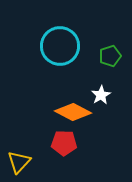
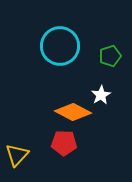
yellow triangle: moved 2 px left, 7 px up
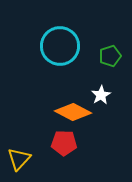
yellow triangle: moved 2 px right, 4 px down
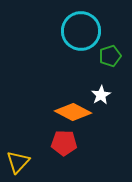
cyan circle: moved 21 px right, 15 px up
yellow triangle: moved 1 px left, 3 px down
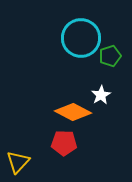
cyan circle: moved 7 px down
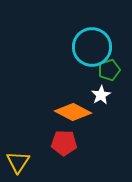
cyan circle: moved 11 px right, 9 px down
green pentagon: moved 1 px left, 14 px down
yellow triangle: rotated 10 degrees counterclockwise
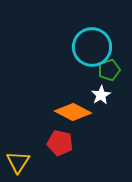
red pentagon: moved 4 px left; rotated 10 degrees clockwise
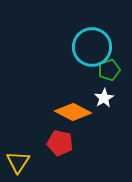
white star: moved 3 px right, 3 px down
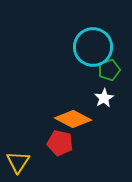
cyan circle: moved 1 px right
orange diamond: moved 7 px down
